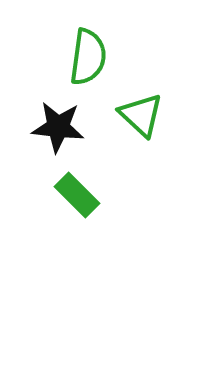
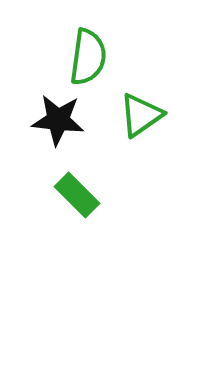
green triangle: rotated 42 degrees clockwise
black star: moved 7 px up
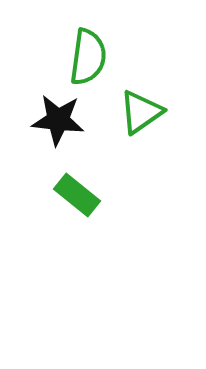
green triangle: moved 3 px up
green rectangle: rotated 6 degrees counterclockwise
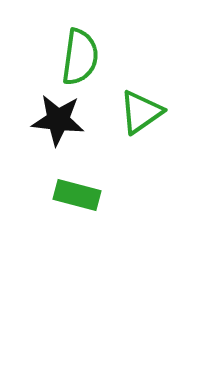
green semicircle: moved 8 px left
green rectangle: rotated 24 degrees counterclockwise
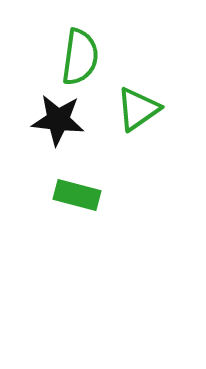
green triangle: moved 3 px left, 3 px up
